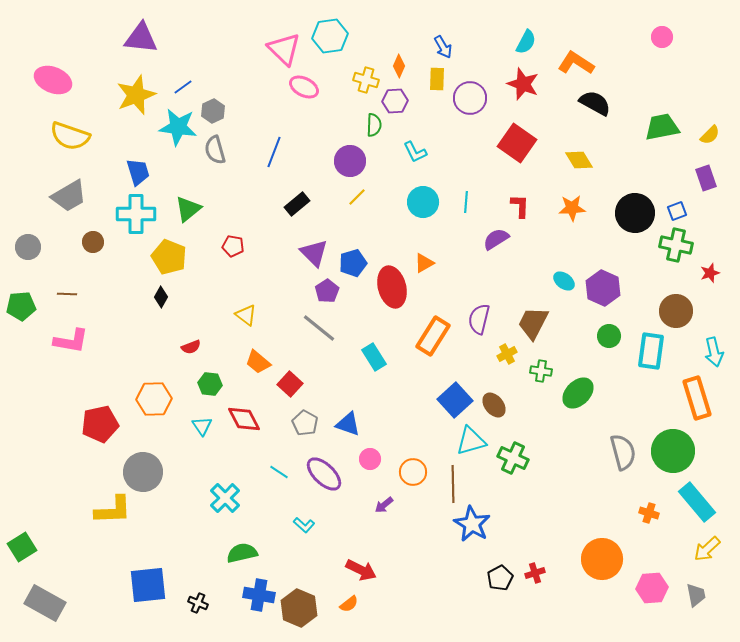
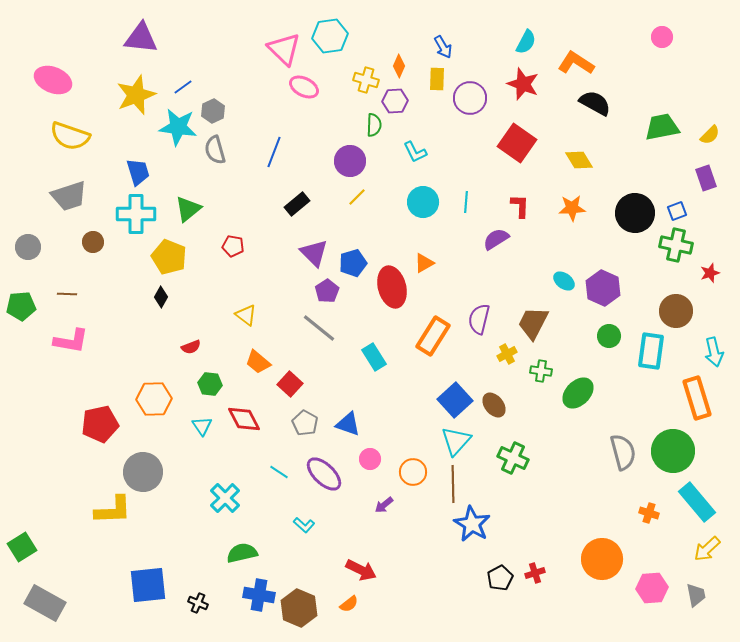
gray trapezoid at (69, 196): rotated 12 degrees clockwise
cyan triangle at (471, 441): moved 15 px left; rotated 32 degrees counterclockwise
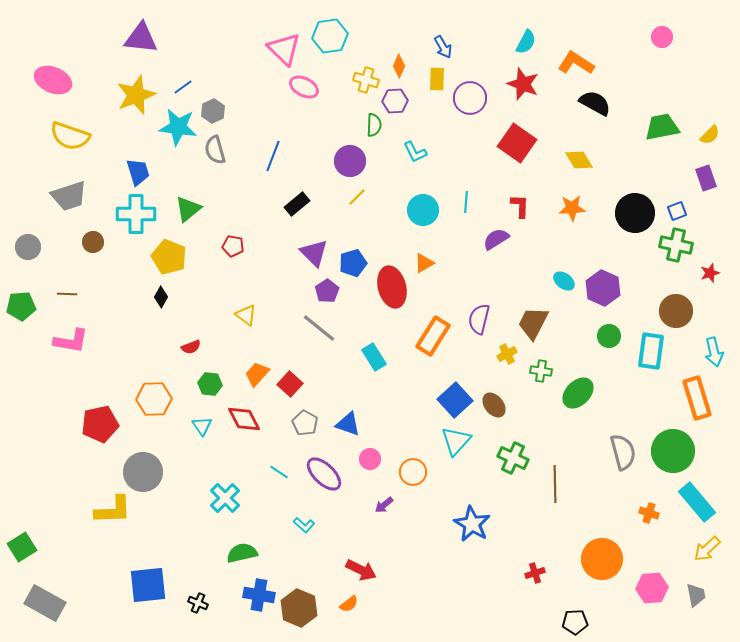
blue line at (274, 152): moved 1 px left, 4 px down
cyan circle at (423, 202): moved 8 px down
orange trapezoid at (258, 362): moved 1 px left, 12 px down; rotated 92 degrees clockwise
brown line at (453, 484): moved 102 px right
black pentagon at (500, 578): moved 75 px right, 44 px down; rotated 25 degrees clockwise
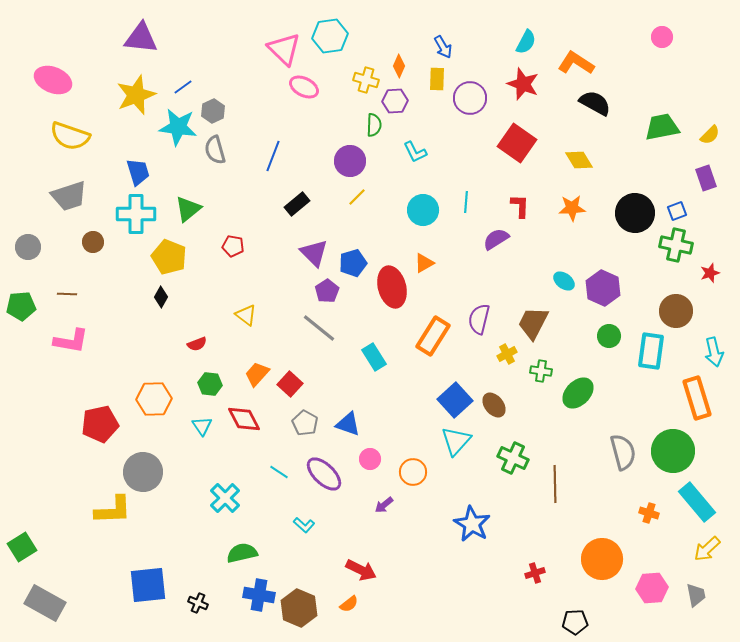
red semicircle at (191, 347): moved 6 px right, 3 px up
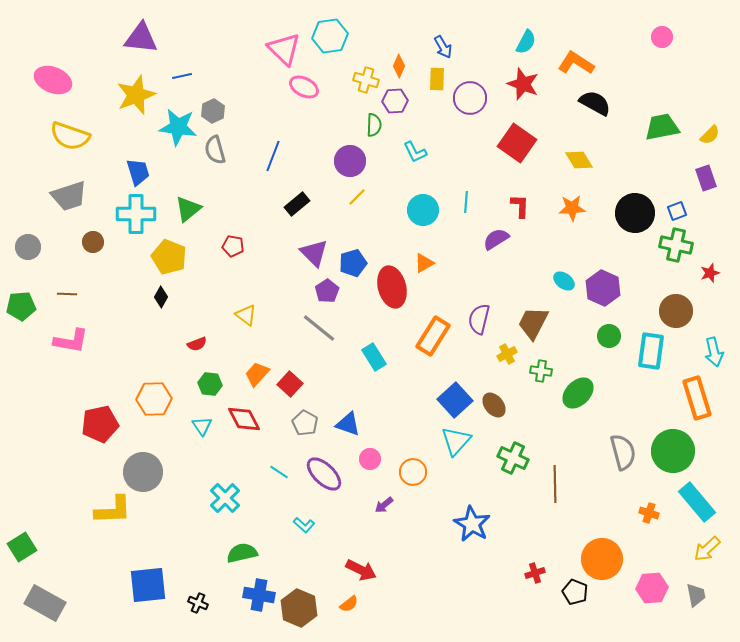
blue line at (183, 87): moved 1 px left, 11 px up; rotated 24 degrees clockwise
black pentagon at (575, 622): moved 30 px up; rotated 25 degrees clockwise
